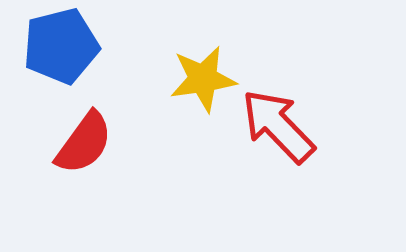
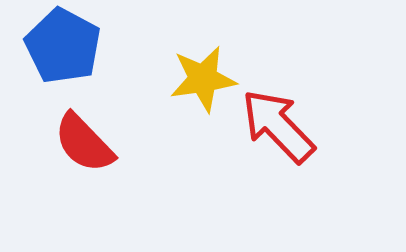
blue pentagon: moved 2 px right; rotated 30 degrees counterclockwise
red semicircle: rotated 100 degrees clockwise
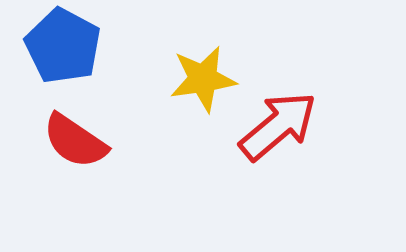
red arrow: rotated 94 degrees clockwise
red semicircle: moved 9 px left, 2 px up; rotated 12 degrees counterclockwise
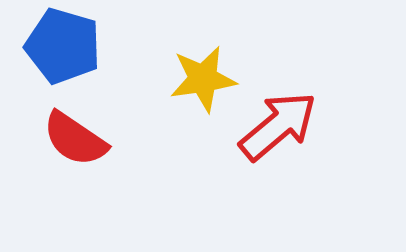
blue pentagon: rotated 12 degrees counterclockwise
red semicircle: moved 2 px up
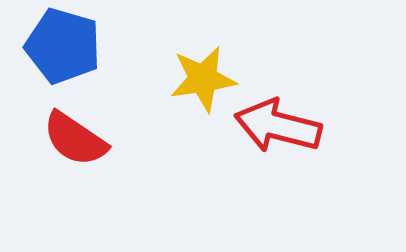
red arrow: rotated 126 degrees counterclockwise
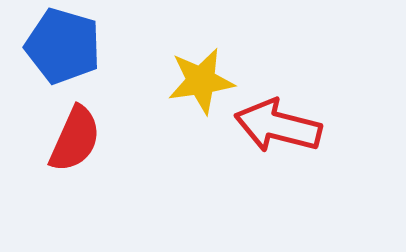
yellow star: moved 2 px left, 2 px down
red semicircle: rotated 100 degrees counterclockwise
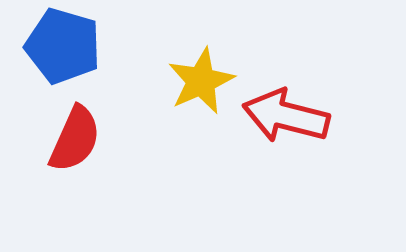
yellow star: rotated 16 degrees counterclockwise
red arrow: moved 8 px right, 10 px up
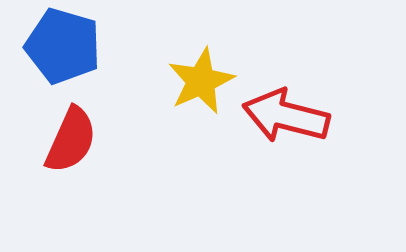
red semicircle: moved 4 px left, 1 px down
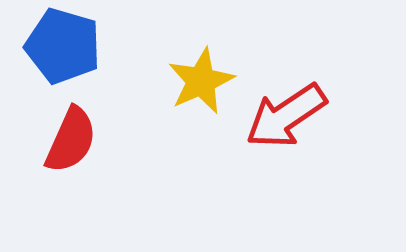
red arrow: rotated 48 degrees counterclockwise
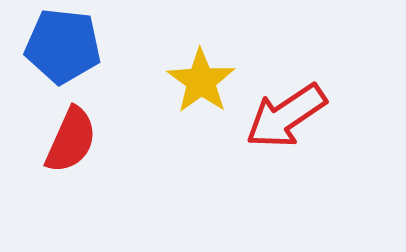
blue pentagon: rotated 10 degrees counterclockwise
yellow star: rotated 12 degrees counterclockwise
